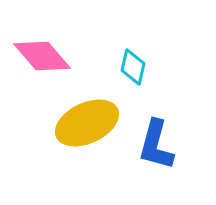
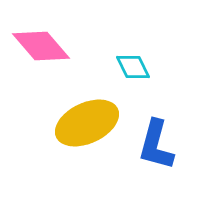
pink diamond: moved 1 px left, 10 px up
cyan diamond: rotated 39 degrees counterclockwise
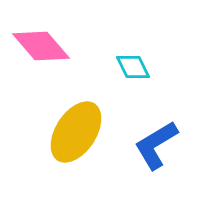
yellow ellipse: moved 11 px left, 9 px down; rotated 32 degrees counterclockwise
blue L-shape: rotated 44 degrees clockwise
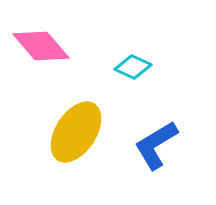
cyan diamond: rotated 39 degrees counterclockwise
